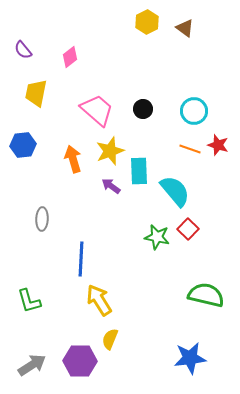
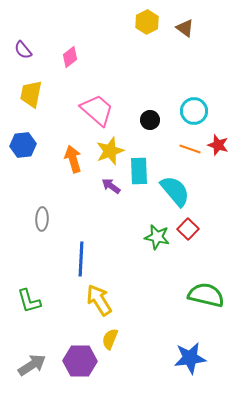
yellow trapezoid: moved 5 px left, 1 px down
black circle: moved 7 px right, 11 px down
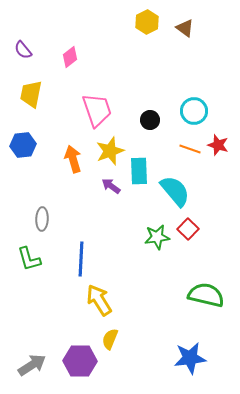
pink trapezoid: rotated 30 degrees clockwise
green star: rotated 20 degrees counterclockwise
green L-shape: moved 42 px up
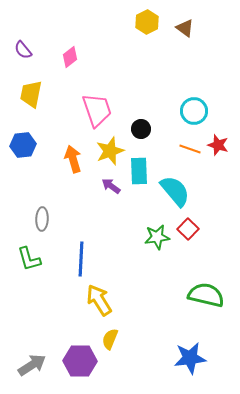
black circle: moved 9 px left, 9 px down
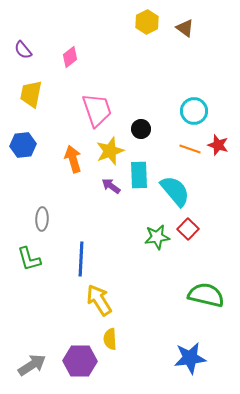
cyan rectangle: moved 4 px down
yellow semicircle: rotated 25 degrees counterclockwise
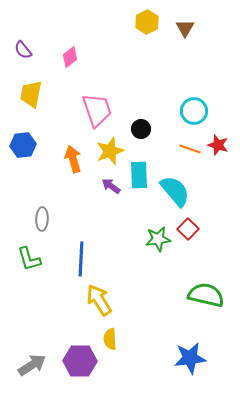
brown triangle: rotated 24 degrees clockwise
green star: moved 1 px right, 2 px down
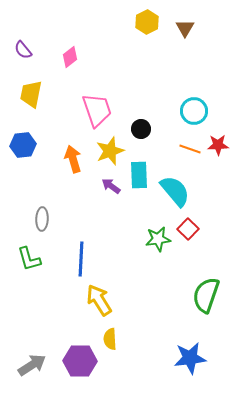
red star: rotated 20 degrees counterclockwise
green semicircle: rotated 84 degrees counterclockwise
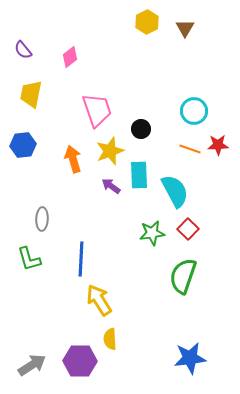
cyan semicircle: rotated 12 degrees clockwise
green star: moved 6 px left, 6 px up
green semicircle: moved 23 px left, 19 px up
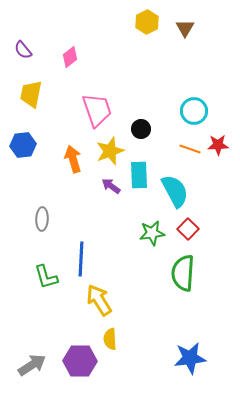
green L-shape: moved 17 px right, 18 px down
green semicircle: moved 3 px up; rotated 15 degrees counterclockwise
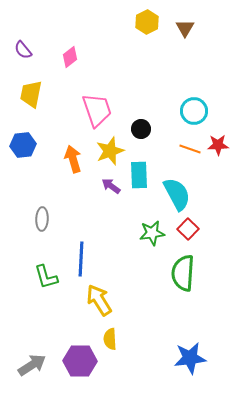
cyan semicircle: moved 2 px right, 3 px down
